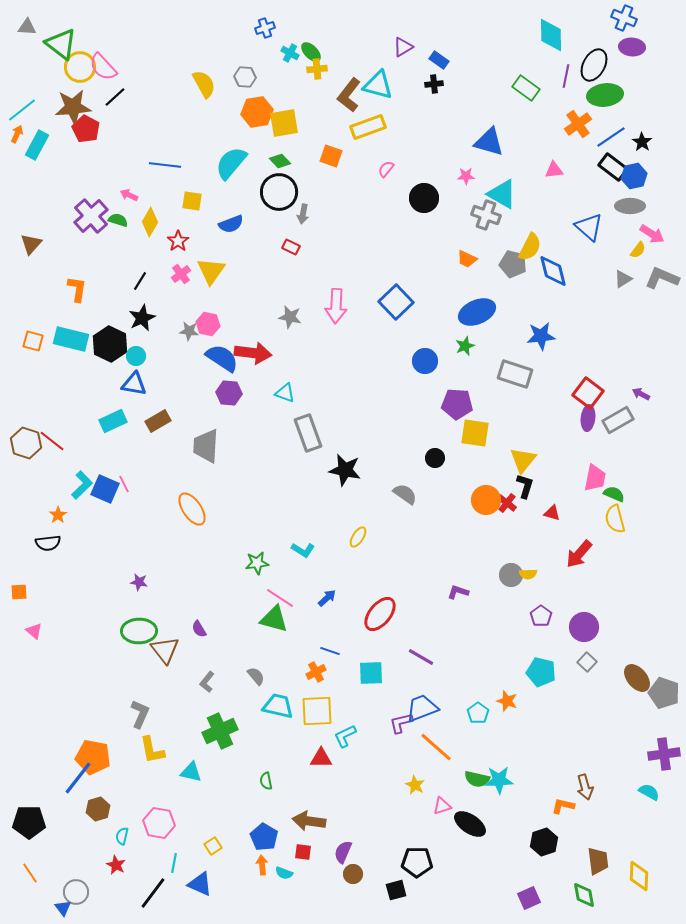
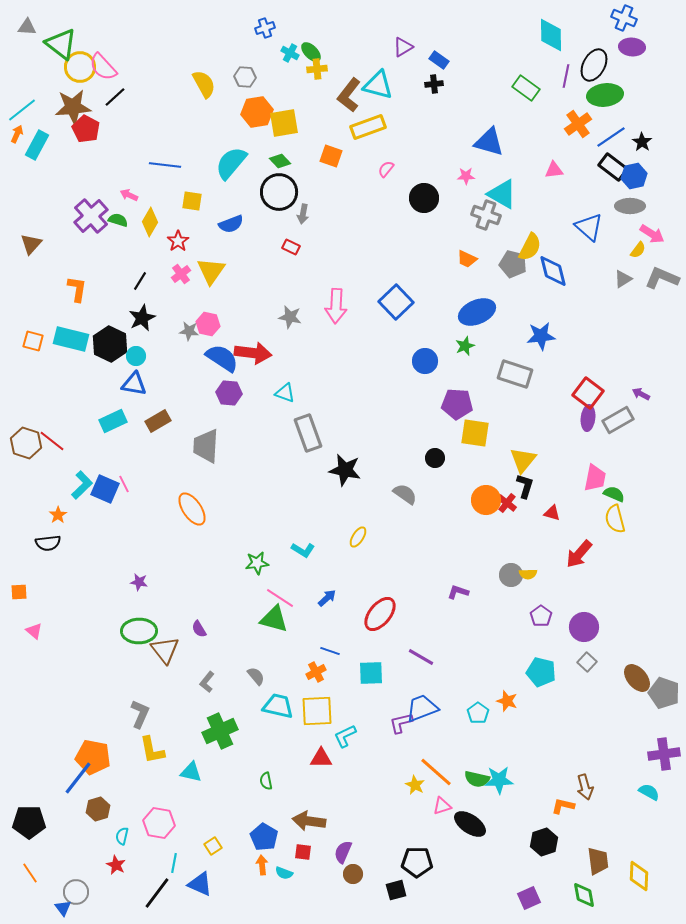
orange line at (436, 747): moved 25 px down
black line at (153, 893): moved 4 px right
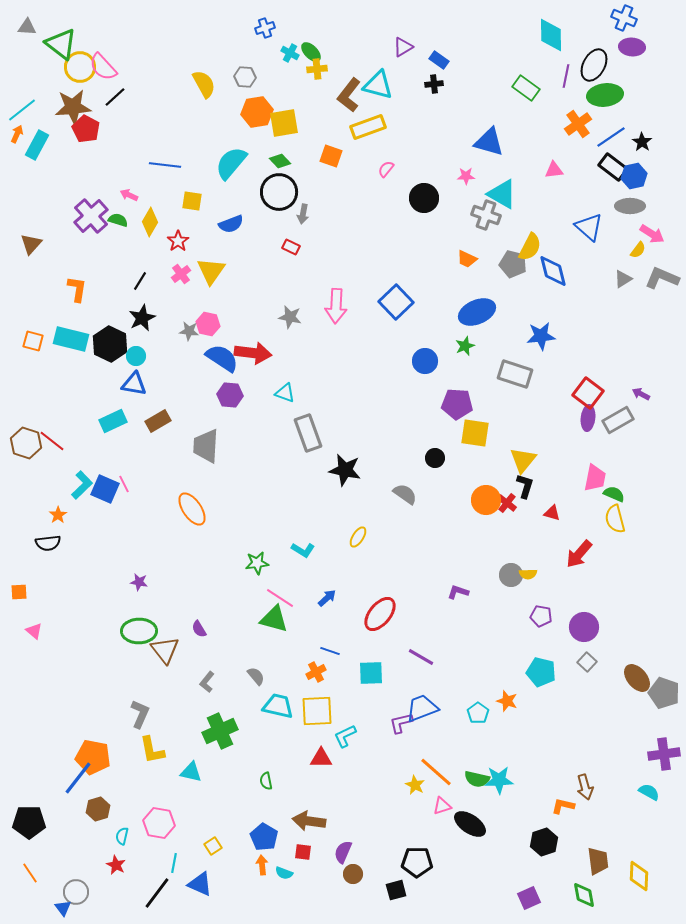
purple hexagon at (229, 393): moved 1 px right, 2 px down
purple pentagon at (541, 616): rotated 25 degrees counterclockwise
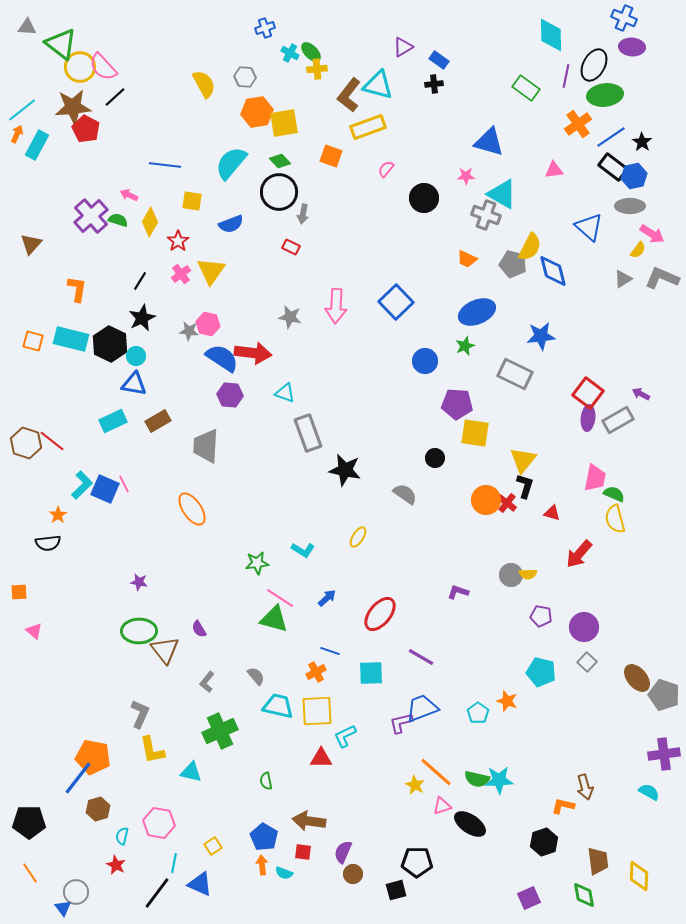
gray rectangle at (515, 374): rotated 8 degrees clockwise
gray pentagon at (664, 693): moved 2 px down
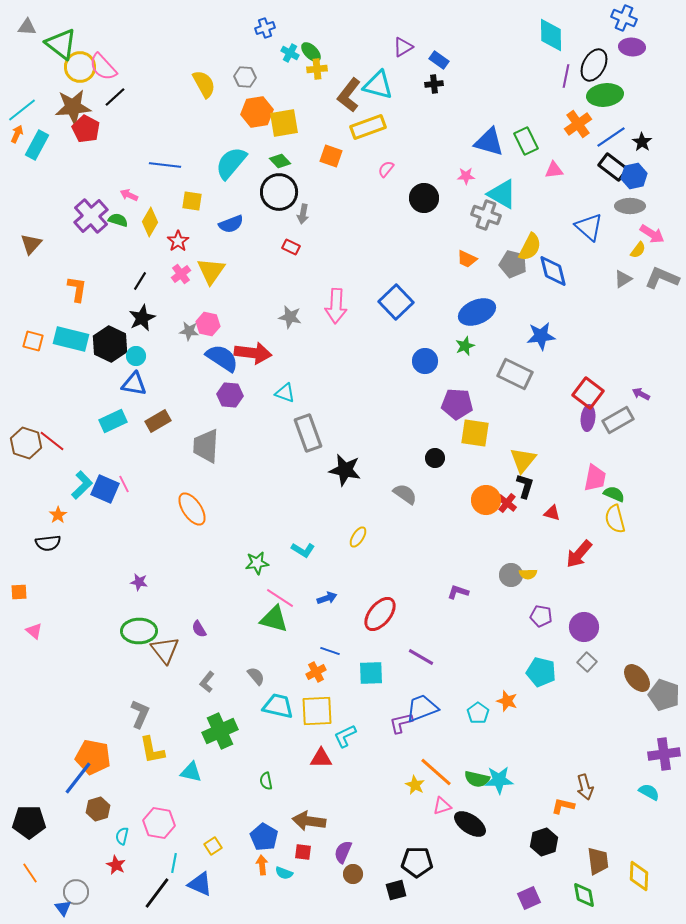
green rectangle at (526, 88): moved 53 px down; rotated 28 degrees clockwise
blue arrow at (327, 598): rotated 24 degrees clockwise
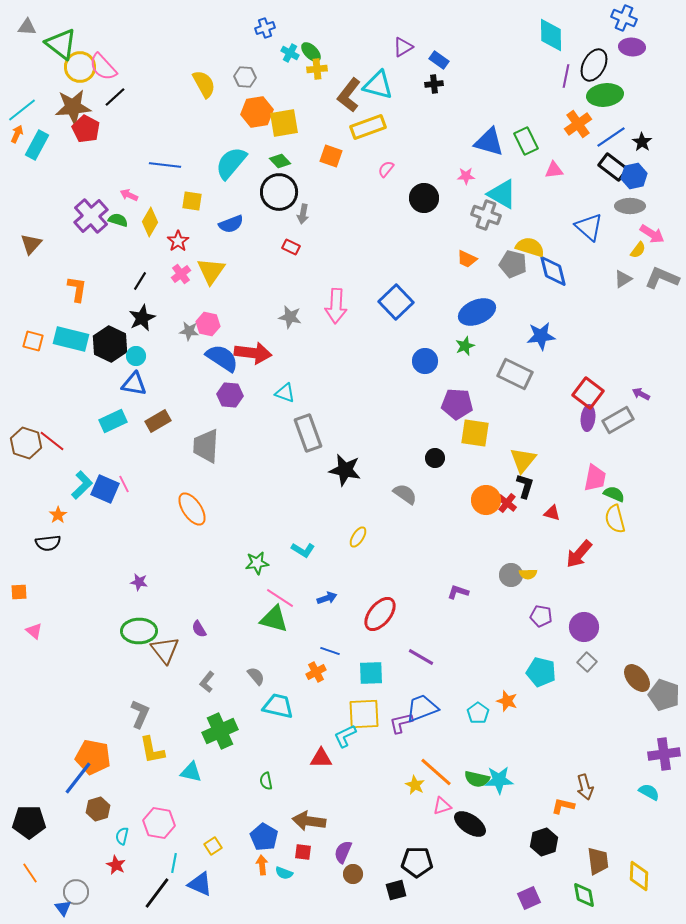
yellow semicircle at (530, 247): rotated 100 degrees counterclockwise
yellow square at (317, 711): moved 47 px right, 3 px down
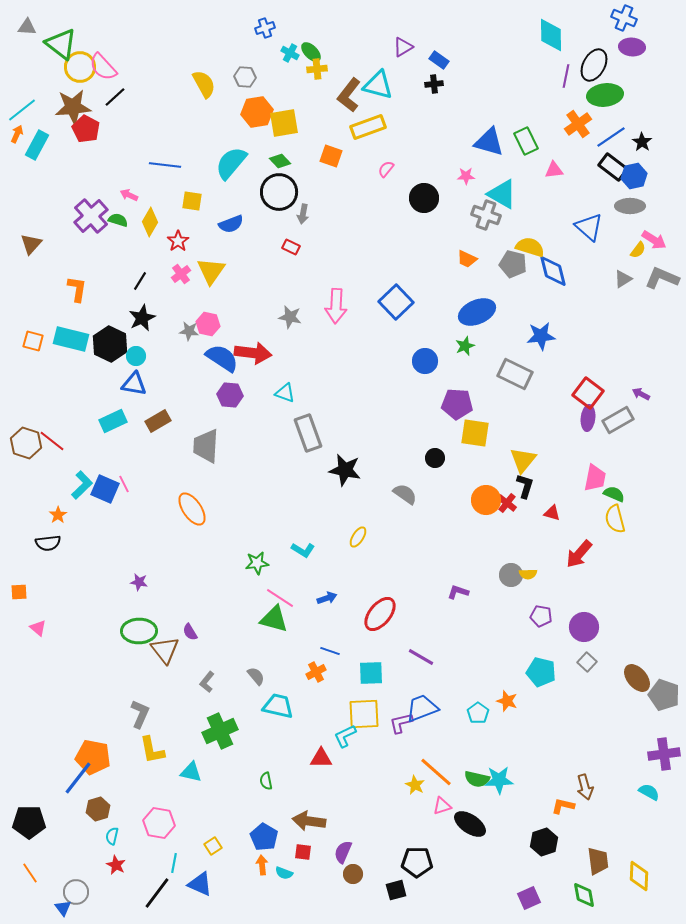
pink arrow at (652, 234): moved 2 px right, 6 px down
purple semicircle at (199, 629): moved 9 px left, 3 px down
pink triangle at (34, 631): moved 4 px right, 3 px up
cyan semicircle at (122, 836): moved 10 px left
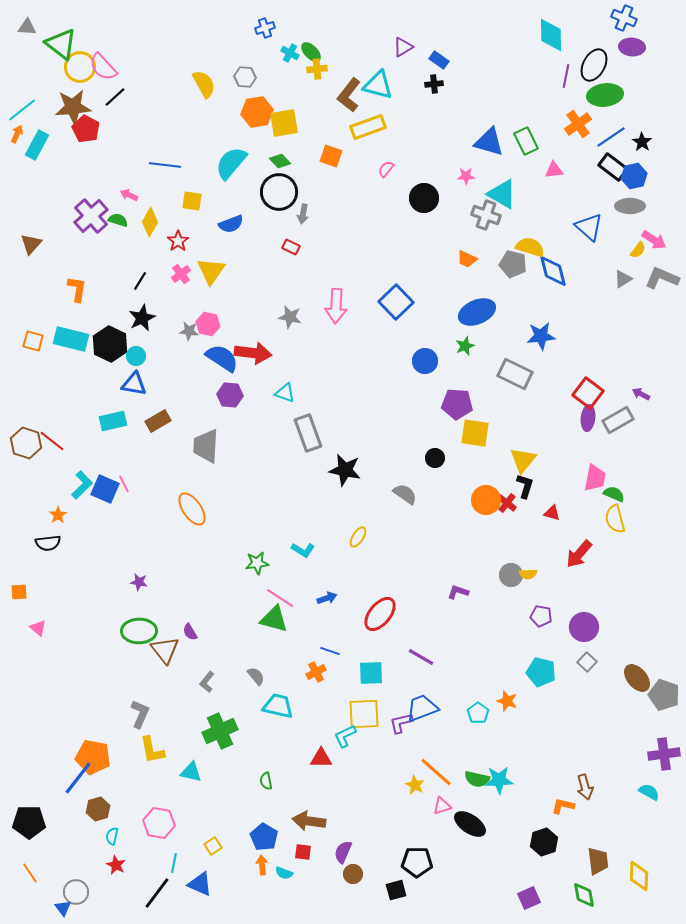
cyan rectangle at (113, 421): rotated 12 degrees clockwise
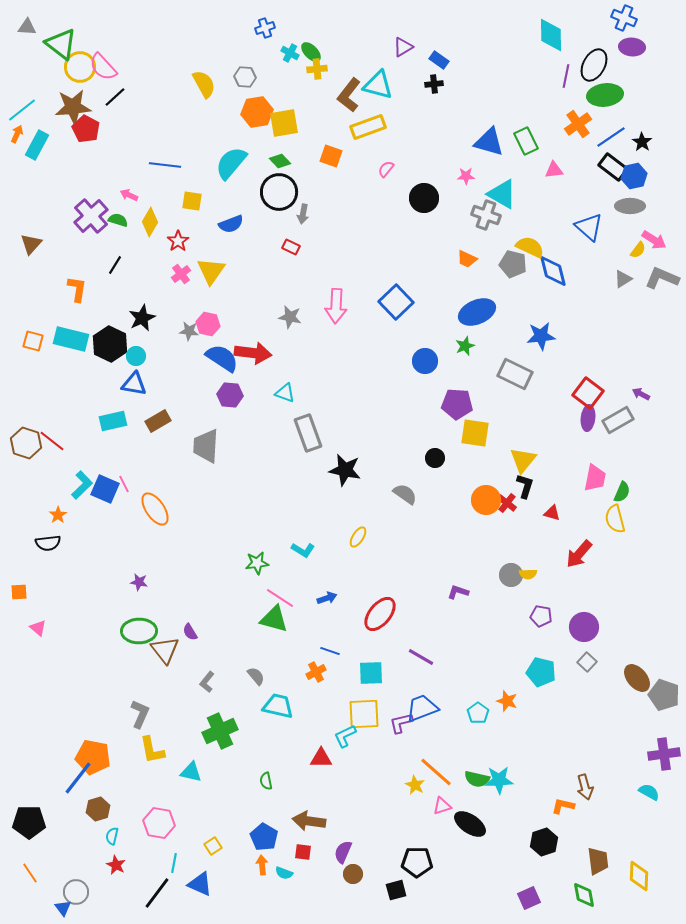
yellow semicircle at (530, 247): rotated 8 degrees clockwise
black line at (140, 281): moved 25 px left, 16 px up
green semicircle at (614, 494): moved 8 px right, 2 px up; rotated 90 degrees clockwise
orange ellipse at (192, 509): moved 37 px left
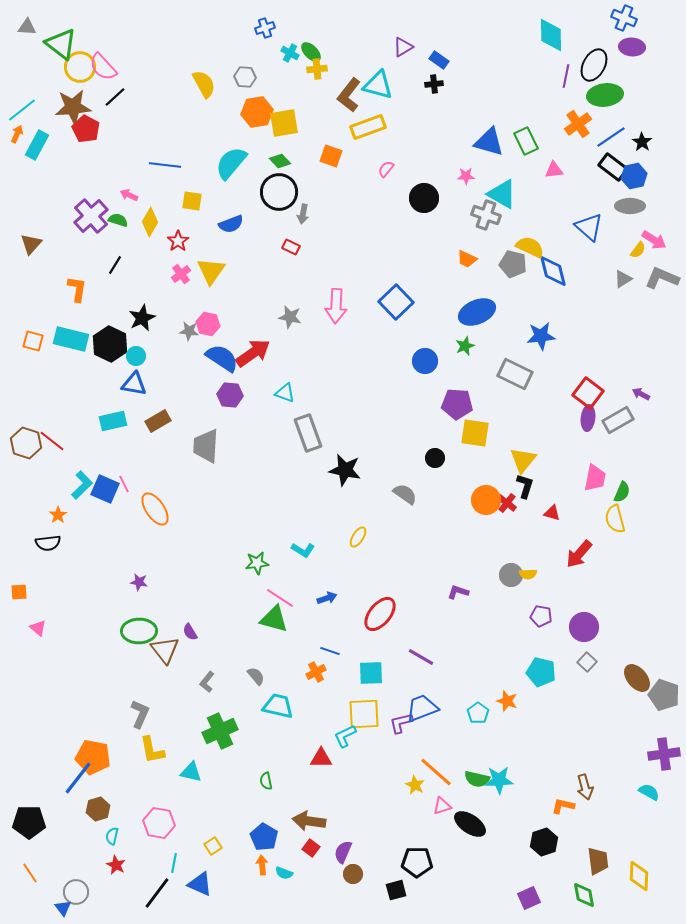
red arrow at (253, 353): rotated 42 degrees counterclockwise
red square at (303, 852): moved 8 px right, 4 px up; rotated 30 degrees clockwise
